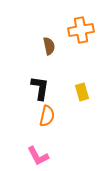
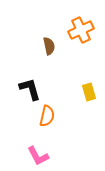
orange cross: rotated 15 degrees counterclockwise
black L-shape: moved 10 px left, 1 px down; rotated 25 degrees counterclockwise
yellow rectangle: moved 7 px right
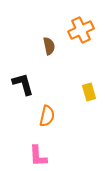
black L-shape: moved 7 px left, 5 px up
pink L-shape: rotated 25 degrees clockwise
